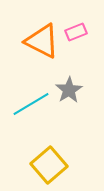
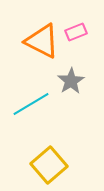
gray star: moved 2 px right, 9 px up
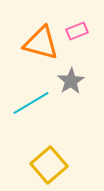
pink rectangle: moved 1 px right, 1 px up
orange triangle: moved 1 px left, 2 px down; rotated 12 degrees counterclockwise
cyan line: moved 1 px up
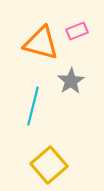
cyan line: moved 2 px right, 3 px down; rotated 45 degrees counterclockwise
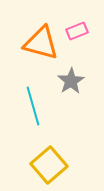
cyan line: rotated 30 degrees counterclockwise
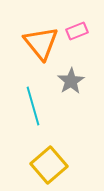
orange triangle: rotated 36 degrees clockwise
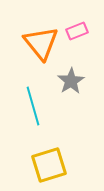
yellow square: rotated 24 degrees clockwise
